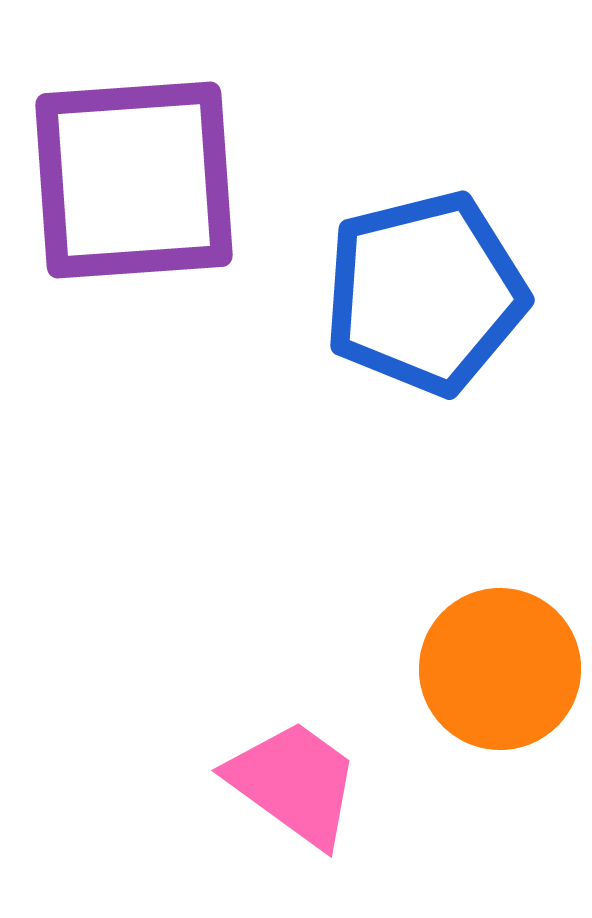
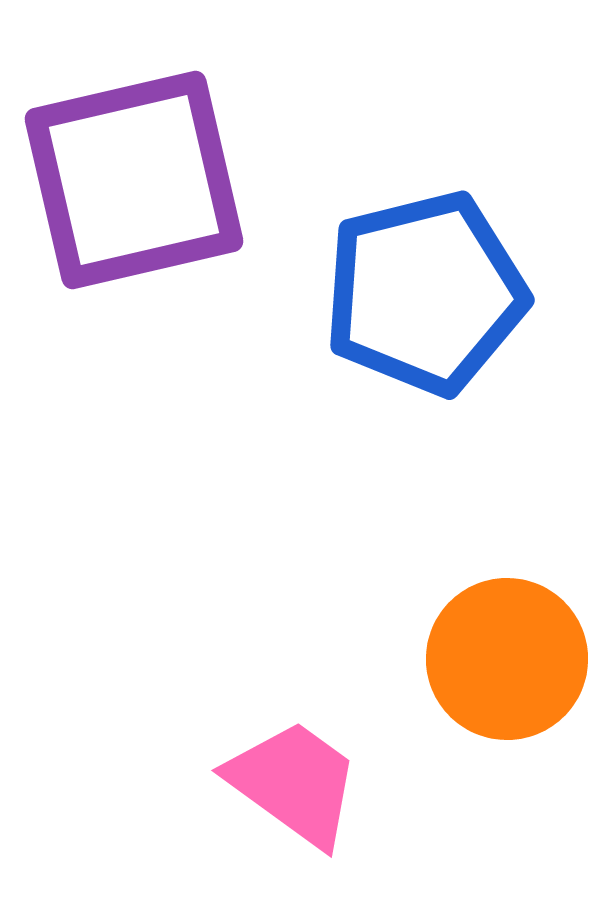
purple square: rotated 9 degrees counterclockwise
orange circle: moved 7 px right, 10 px up
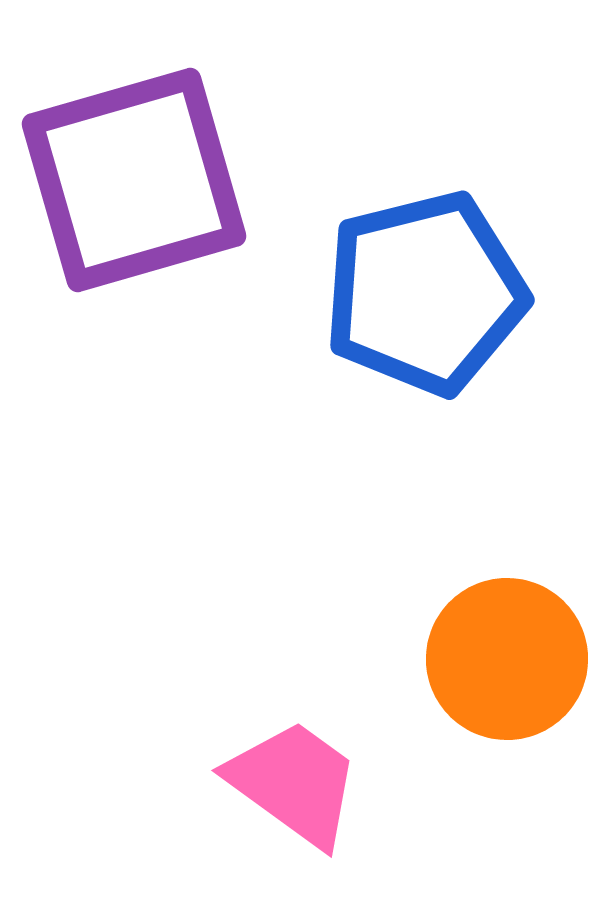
purple square: rotated 3 degrees counterclockwise
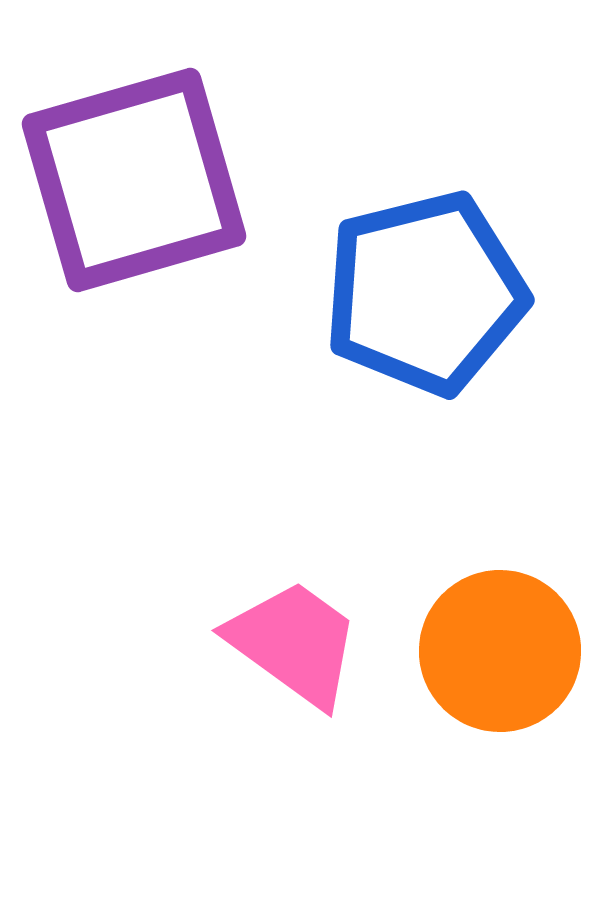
orange circle: moved 7 px left, 8 px up
pink trapezoid: moved 140 px up
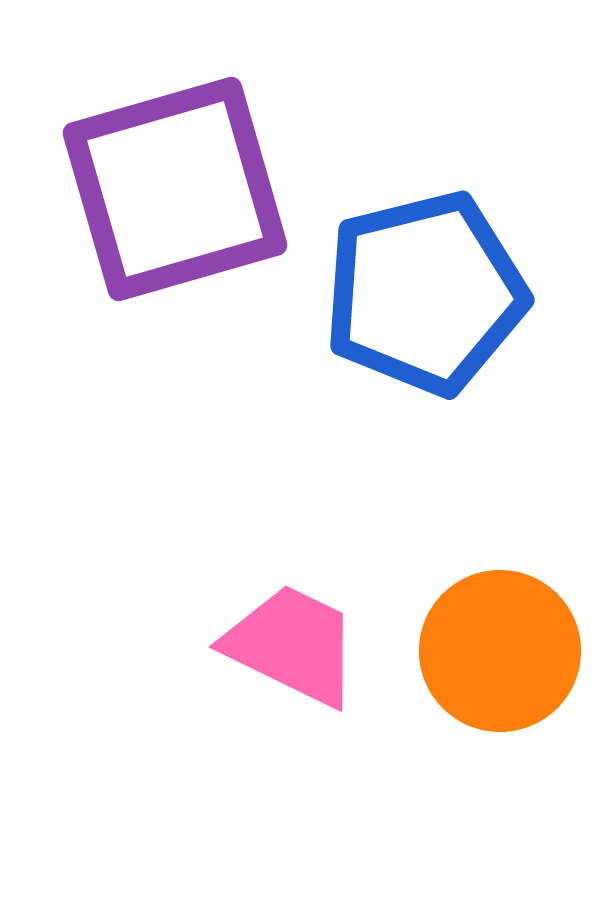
purple square: moved 41 px right, 9 px down
pink trapezoid: moved 2 px left, 2 px down; rotated 10 degrees counterclockwise
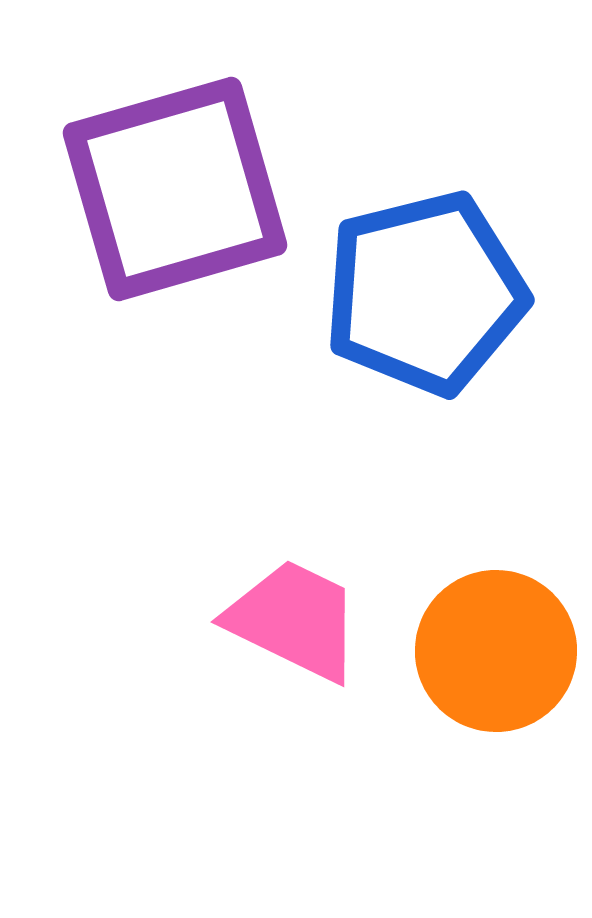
pink trapezoid: moved 2 px right, 25 px up
orange circle: moved 4 px left
